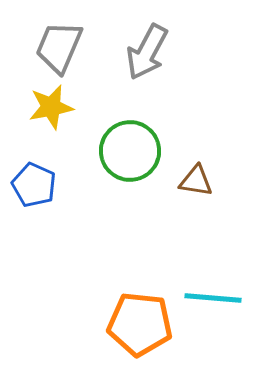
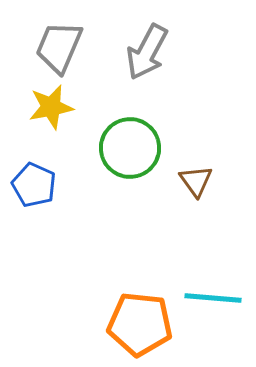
green circle: moved 3 px up
brown triangle: rotated 45 degrees clockwise
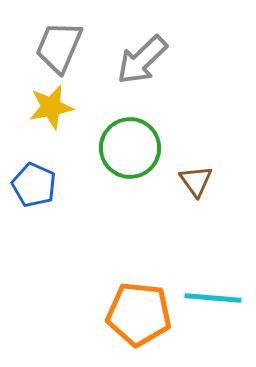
gray arrow: moved 5 px left, 8 px down; rotated 18 degrees clockwise
orange pentagon: moved 1 px left, 10 px up
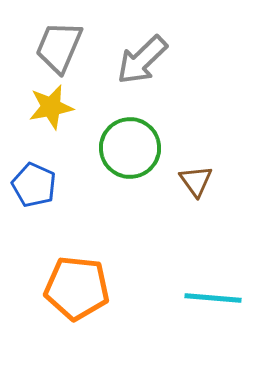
orange pentagon: moved 62 px left, 26 px up
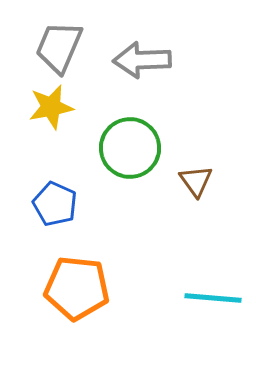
gray arrow: rotated 42 degrees clockwise
blue pentagon: moved 21 px right, 19 px down
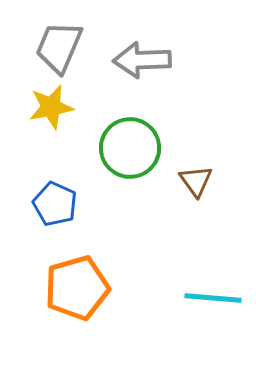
orange pentagon: rotated 22 degrees counterclockwise
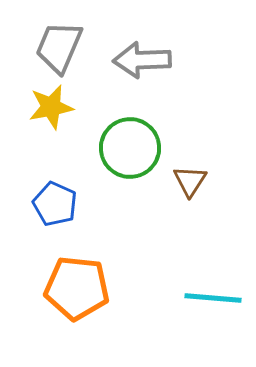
brown triangle: moved 6 px left; rotated 9 degrees clockwise
orange pentagon: rotated 22 degrees clockwise
